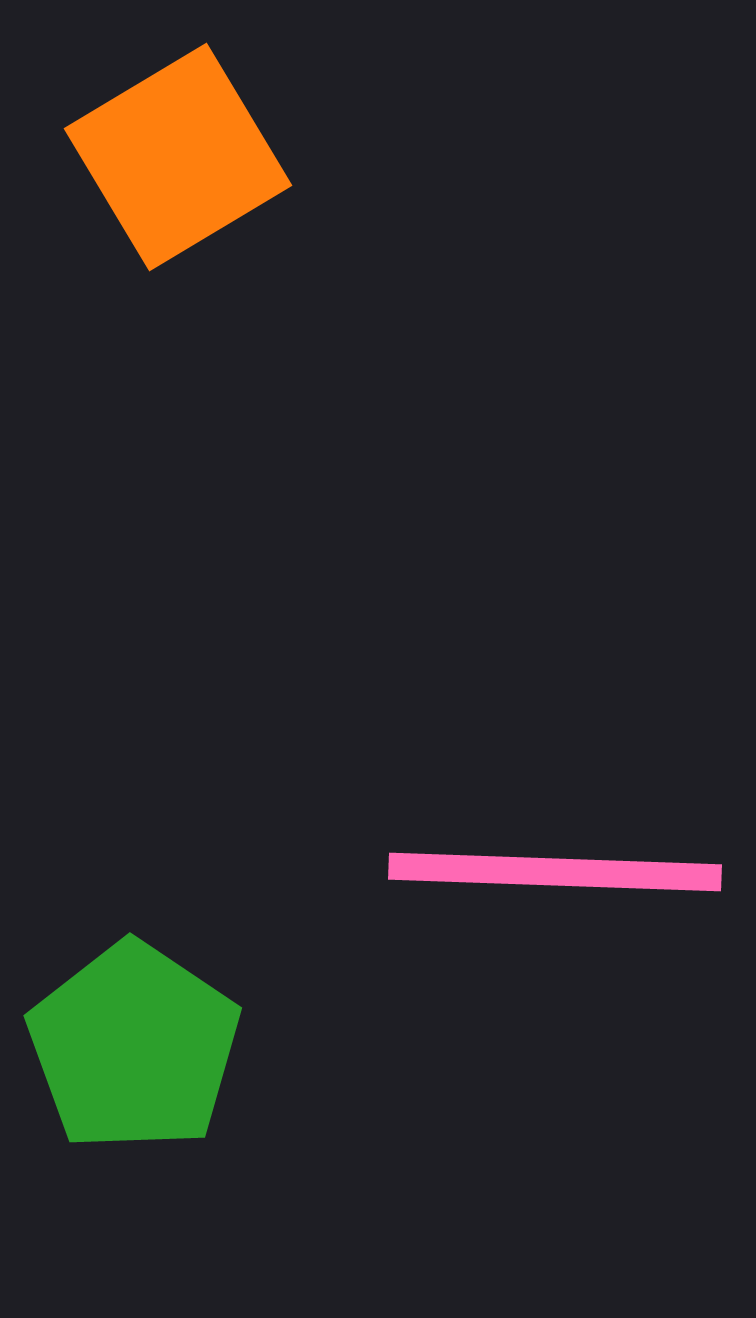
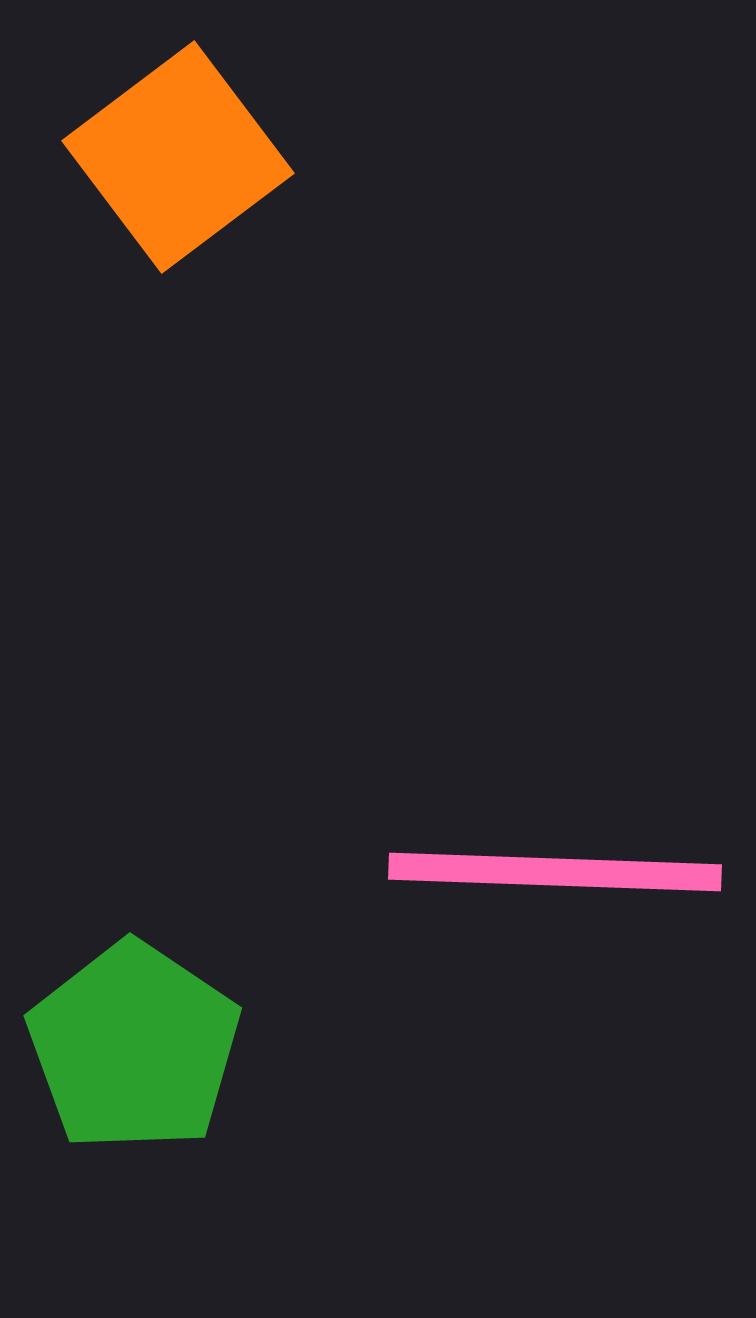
orange square: rotated 6 degrees counterclockwise
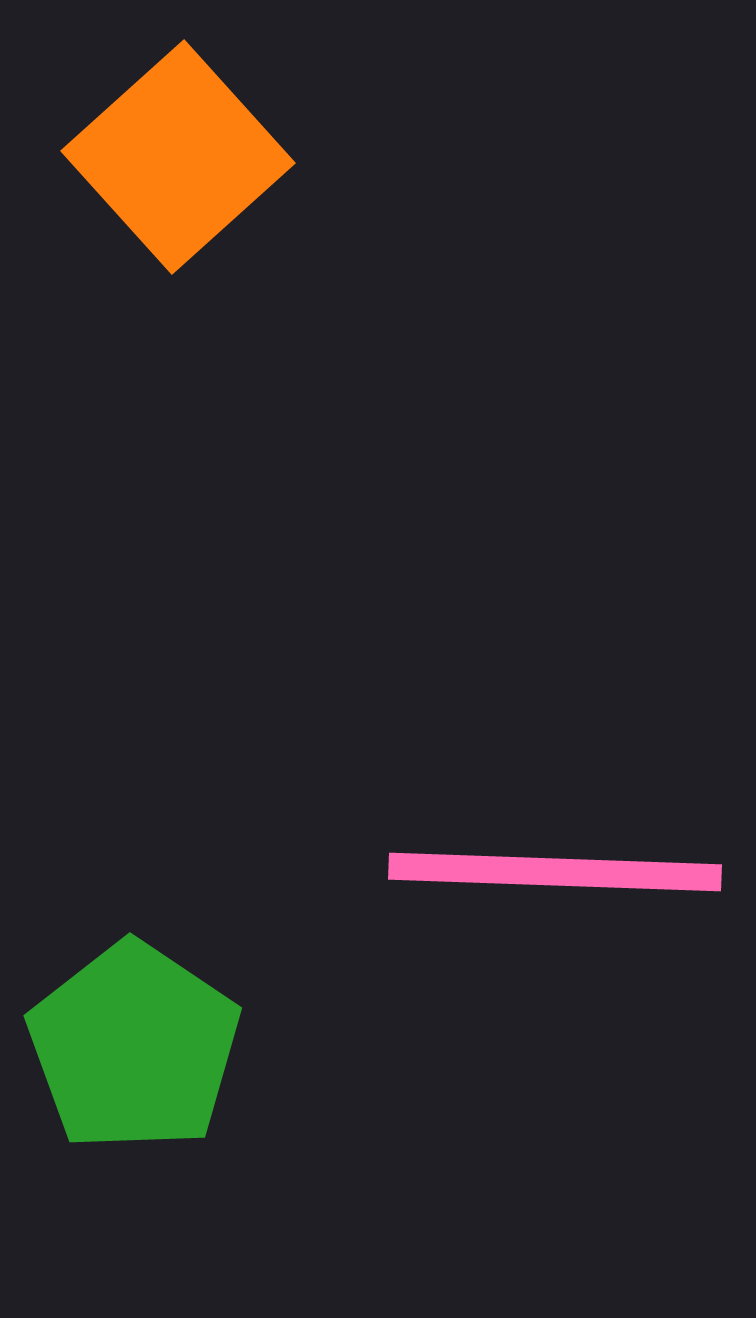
orange square: rotated 5 degrees counterclockwise
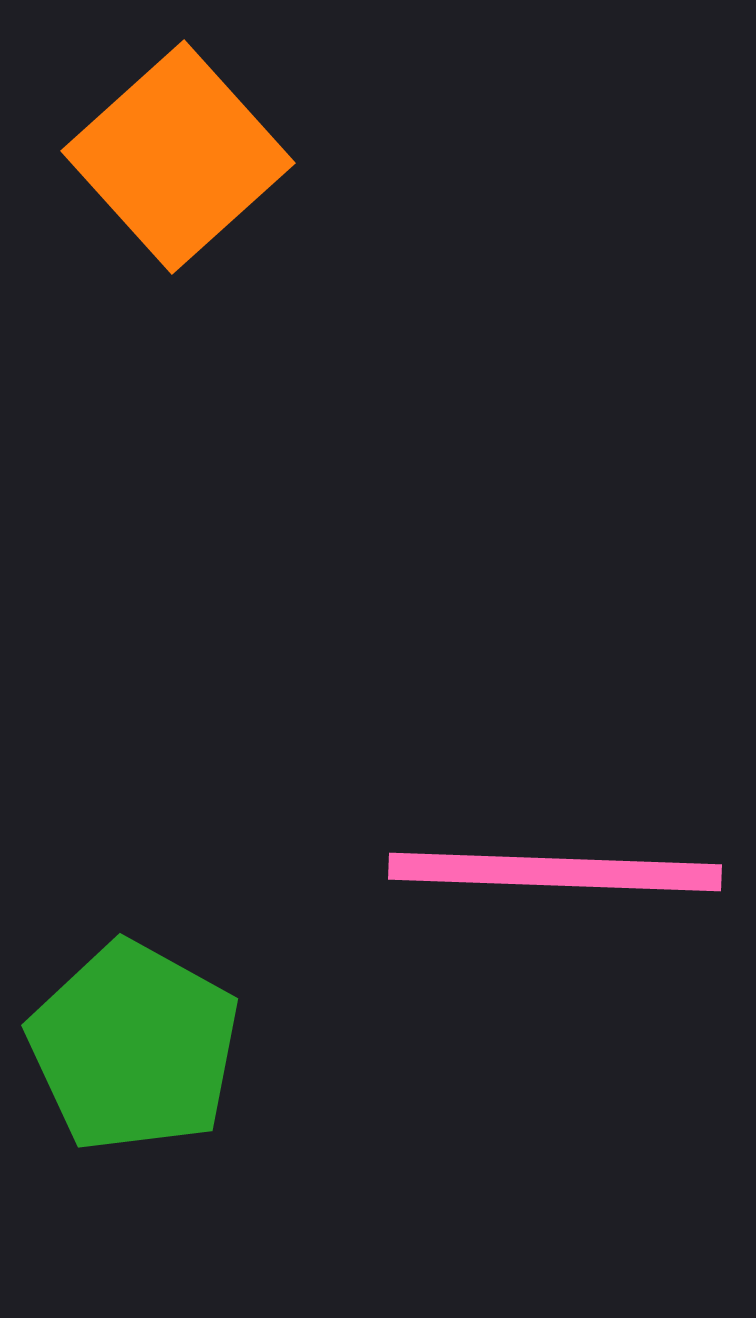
green pentagon: rotated 5 degrees counterclockwise
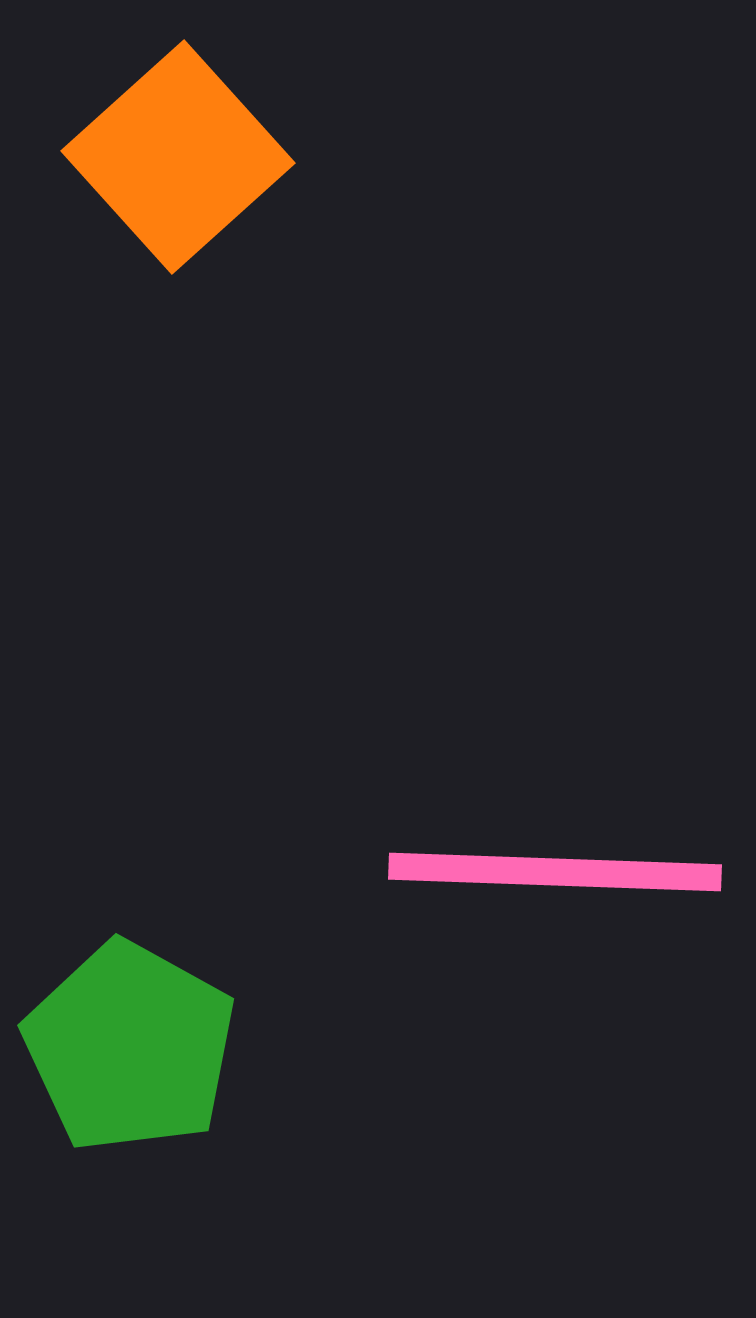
green pentagon: moved 4 px left
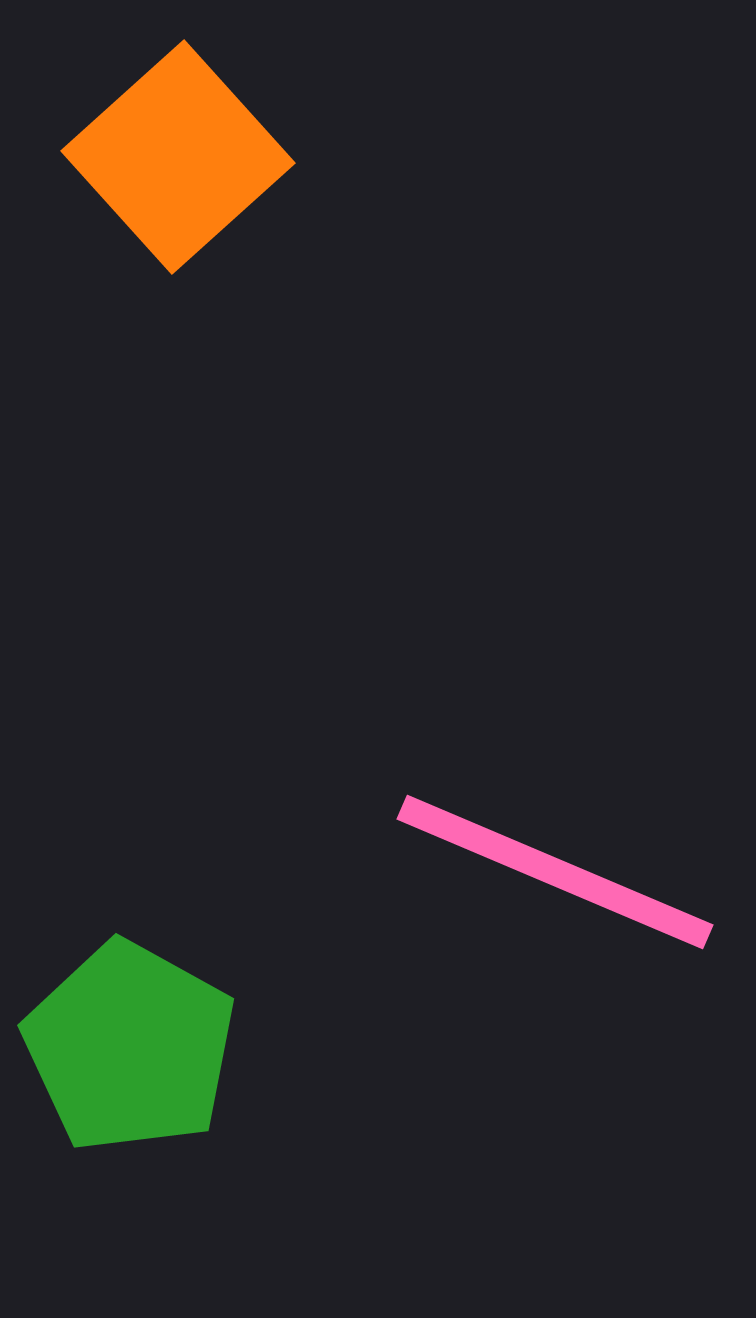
pink line: rotated 21 degrees clockwise
